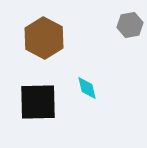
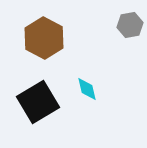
cyan diamond: moved 1 px down
black square: rotated 30 degrees counterclockwise
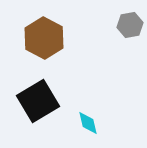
cyan diamond: moved 1 px right, 34 px down
black square: moved 1 px up
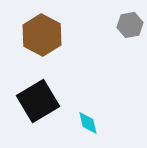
brown hexagon: moved 2 px left, 3 px up
